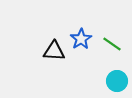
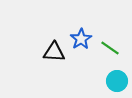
green line: moved 2 px left, 4 px down
black triangle: moved 1 px down
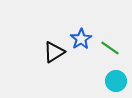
black triangle: rotated 35 degrees counterclockwise
cyan circle: moved 1 px left
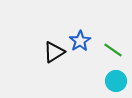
blue star: moved 1 px left, 2 px down
green line: moved 3 px right, 2 px down
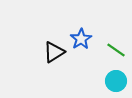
blue star: moved 1 px right, 2 px up
green line: moved 3 px right
